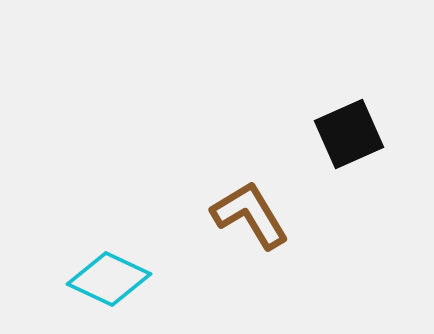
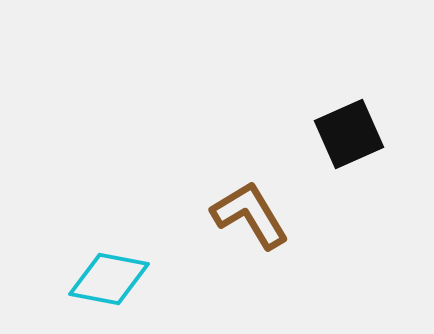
cyan diamond: rotated 14 degrees counterclockwise
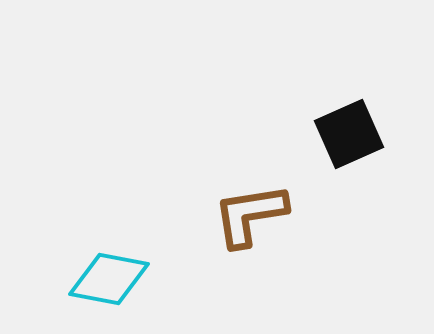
brown L-shape: rotated 68 degrees counterclockwise
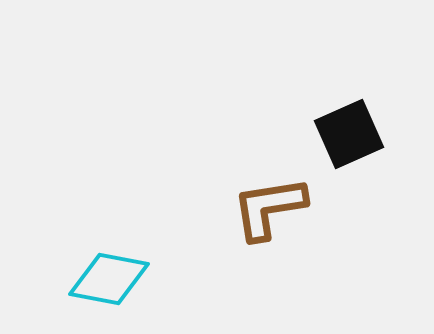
brown L-shape: moved 19 px right, 7 px up
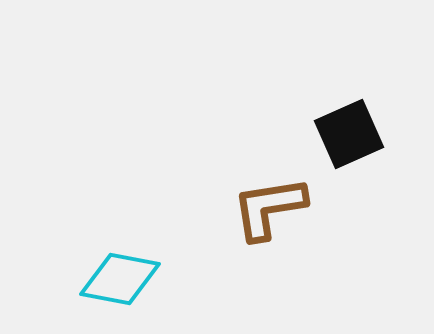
cyan diamond: moved 11 px right
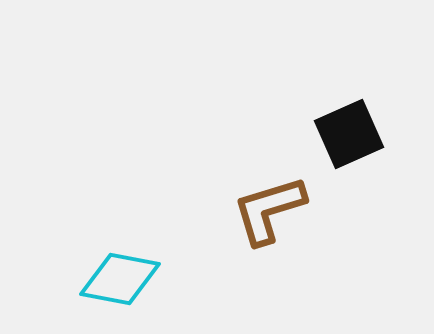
brown L-shape: moved 2 px down; rotated 8 degrees counterclockwise
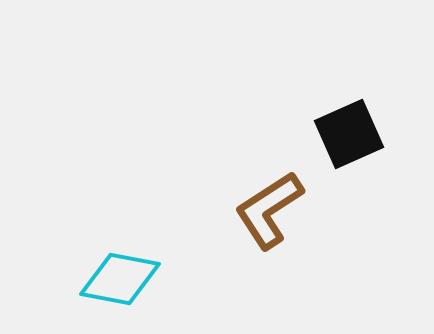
brown L-shape: rotated 16 degrees counterclockwise
